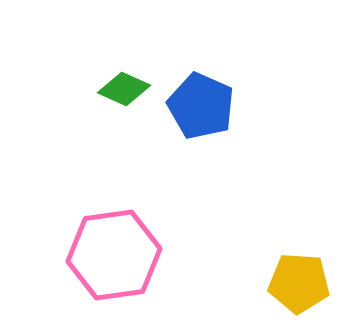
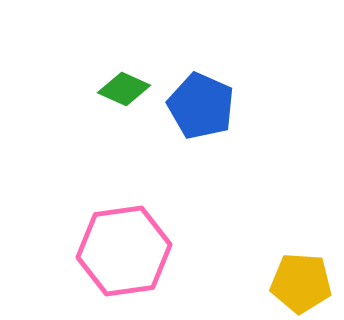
pink hexagon: moved 10 px right, 4 px up
yellow pentagon: moved 2 px right
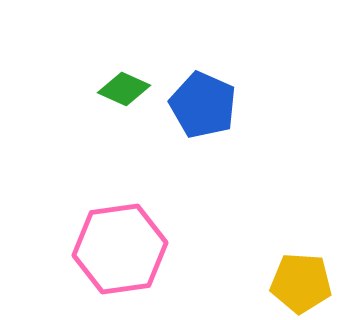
blue pentagon: moved 2 px right, 1 px up
pink hexagon: moved 4 px left, 2 px up
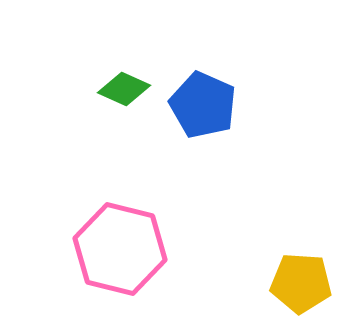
pink hexagon: rotated 22 degrees clockwise
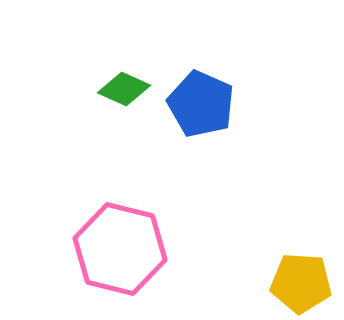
blue pentagon: moved 2 px left, 1 px up
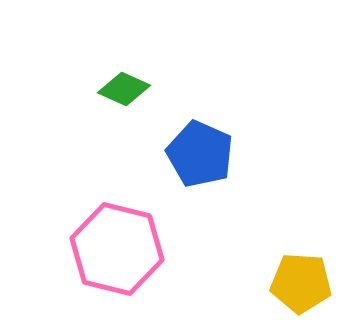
blue pentagon: moved 1 px left, 50 px down
pink hexagon: moved 3 px left
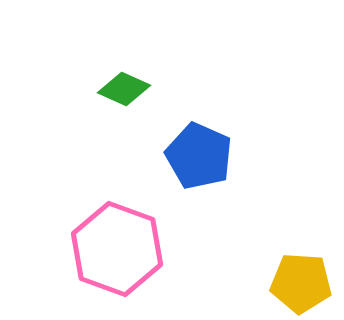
blue pentagon: moved 1 px left, 2 px down
pink hexagon: rotated 6 degrees clockwise
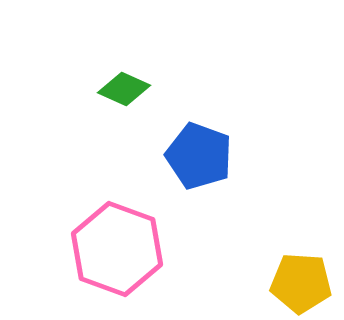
blue pentagon: rotated 4 degrees counterclockwise
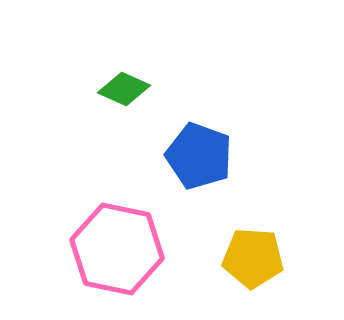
pink hexagon: rotated 8 degrees counterclockwise
yellow pentagon: moved 48 px left, 25 px up
